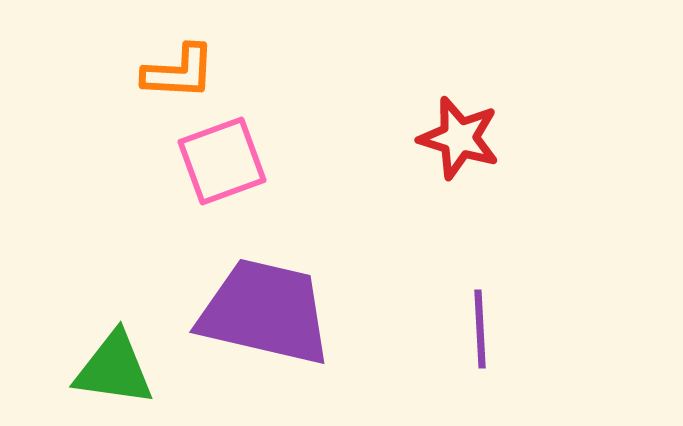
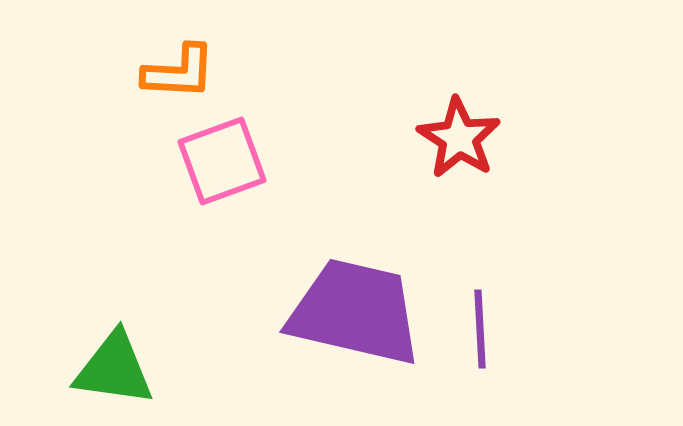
red star: rotated 16 degrees clockwise
purple trapezoid: moved 90 px right
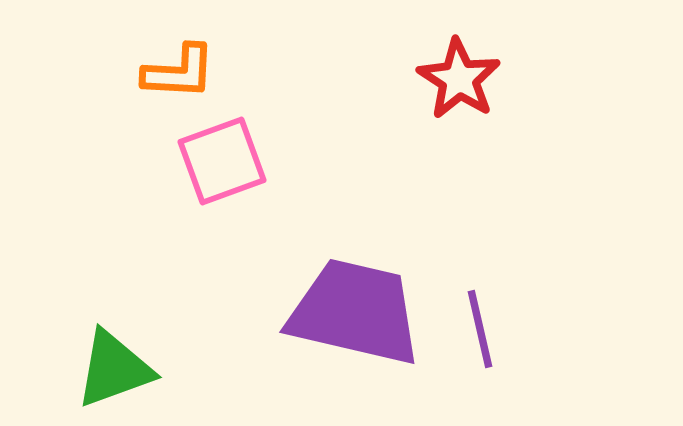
red star: moved 59 px up
purple line: rotated 10 degrees counterclockwise
green triangle: rotated 28 degrees counterclockwise
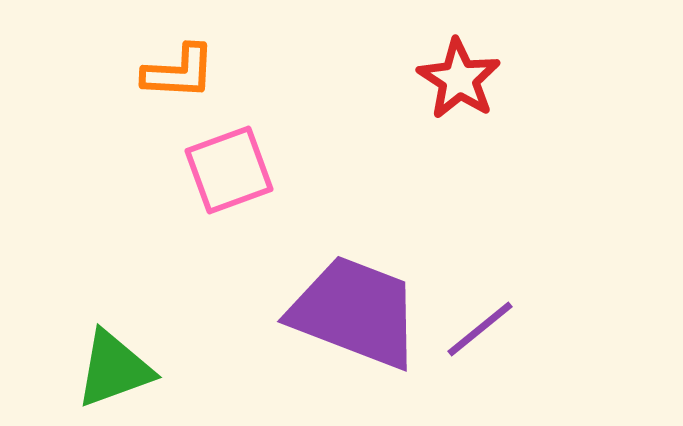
pink square: moved 7 px right, 9 px down
purple trapezoid: rotated 8 degrees clockwise
purple line: rotated 64 degrees clockwise
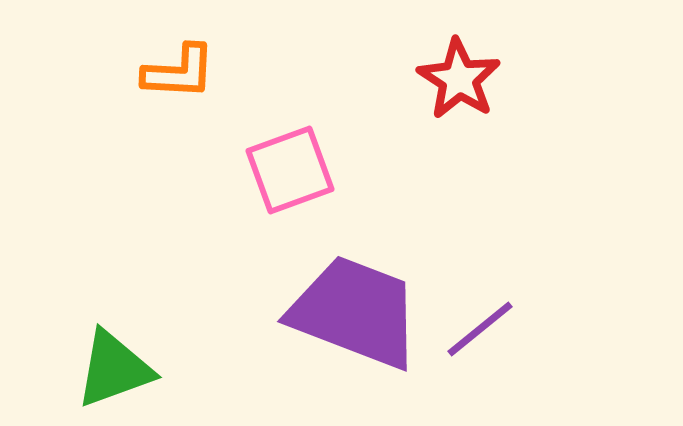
pink square: moved 61 px right
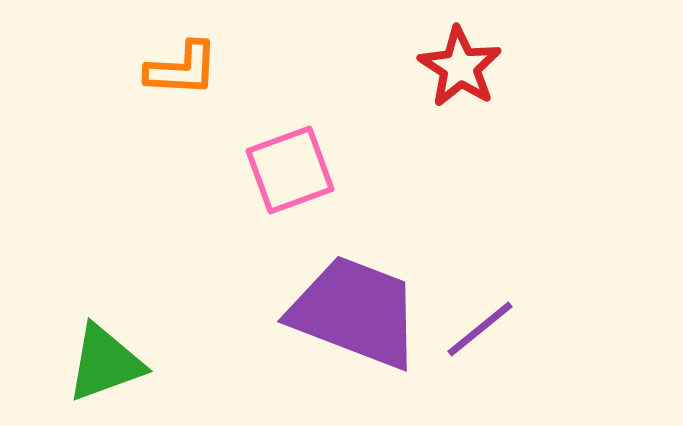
orange L-shape: moved 3 px right, 3 px up
red star: moved 1 px right, 12 px up
green triangle: moved 9 px left, 6 px up
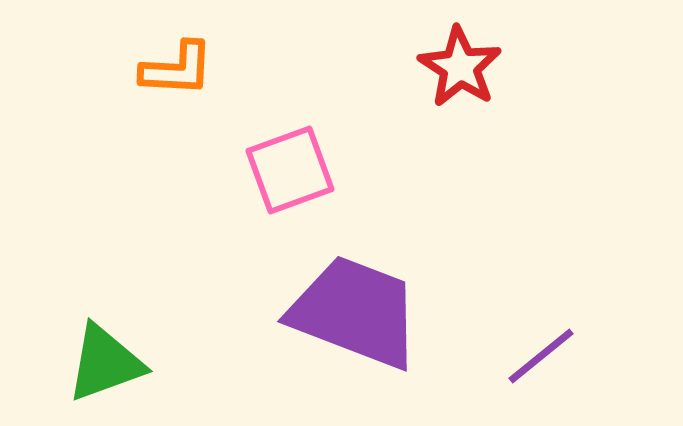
orange L-shape: moved 5 px left
purple line: moved 61 px right, 27 px down
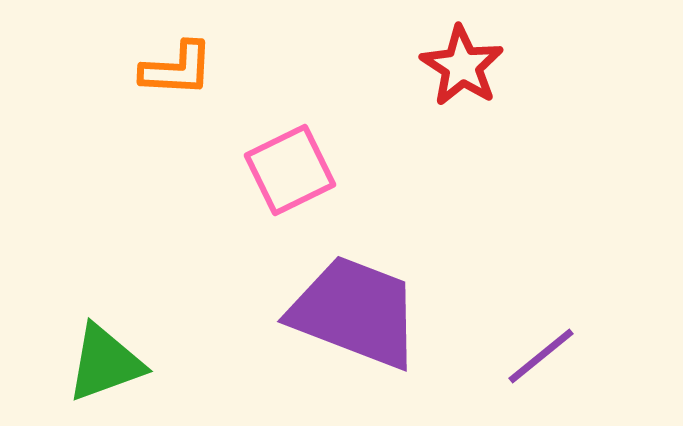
red star: moved 2 px right, 1 px up
pink square: rotated 6 degrees counterclockwise
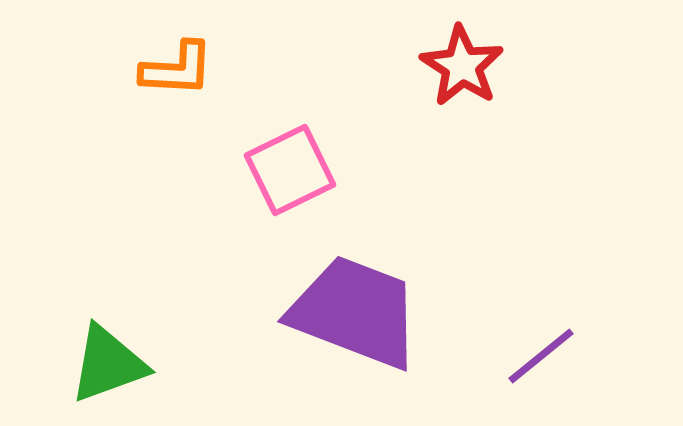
green triangle: moved 3 px right, 1 px down
